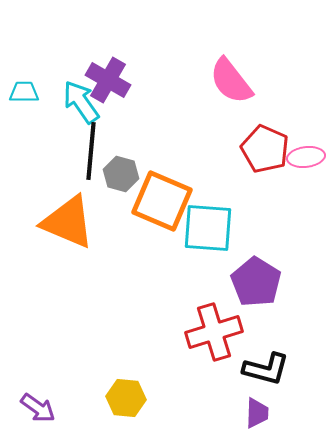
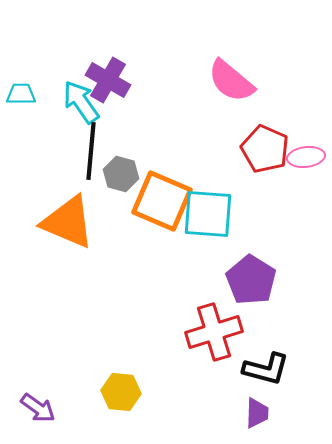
pink semicircle: rotated 12 degrees counterclockwise
cyan trapezoid: moved 3 px left, 2 px down
cyan square: moved 14 px up
purple pentagon: moved 5 px left, 2 px up
yellow hexagon: moved 5 px left, 6 px up
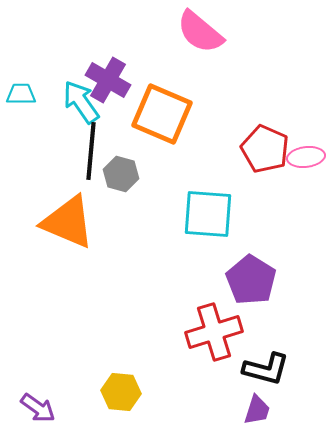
pink semicircle: moved 31 px left, 49 px up
orange square: moved 87 px up
purple trapezoid: moved 3 px up; rotated 16 degrees clockwise
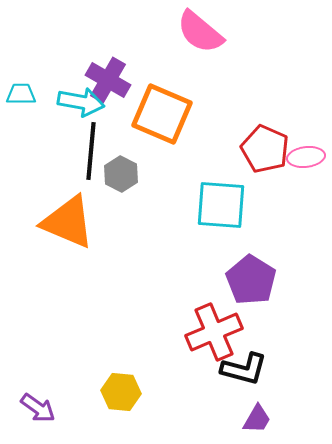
cyan arrow: rotated 135 degrees clockwise
gray hexagon: rotated 12 degrees clockwise
cyan square: moved 13 px right, 9 px up
red cross: rotated 6 degrees counterclockwise
black L-shape: moved 22 px left
purple trapezoid: moved 9 px down; rotated 12 degrees clockwise
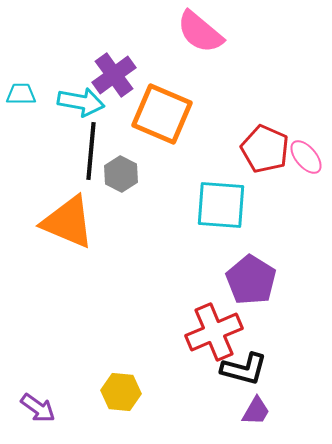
purple cross: moved 6 px right, 5 px up; rotated 24 degrees clockwise
pink ellipse: rotated 57 degrees clockwise
purple trapezoid: moved 1 px left, 8 px up
